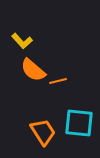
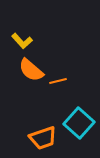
orange semicircle: moved 2 px left
cyan square: rotated 36 degrees clockwise
orange trapezoid: moved 6 px down; rotated 104 degrees clockwise
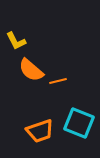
yellow L-shape: moved 6 px left; rotated 15 degrees clockwise
cyan square: rotated 20 degrees counterclockwise
orange trapezoid: moved 3 px left, 7 px up
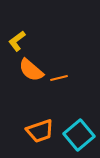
yellow L-shape: moved 1 px right; rotated 80 degrees clockwise
orange line: moved 1 px right, 3 px up
cyan square: moved 12 px down; rotated 28 degrees clockwise
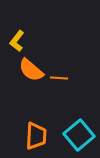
yellow L-shape: rotated 15 degrees counterclockwise
orange line: rotated 18 degrees clockwise
orange trapezoid: moved 4 px left, 5 px down; rotated 68 degrees counterclockwise
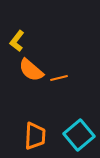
orange line: rotated 18 degrees counterclockwise
orange trapezoid: moved 1 px left
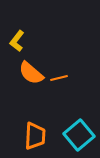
orange semicircle: moved 3 px down
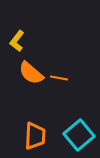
orange line: rotated 24 degrees clockwise
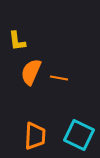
yellow L-shape: rotated 45 degrees counterclockwise
orange semicircle: moved 1 px up; rotated 72 degrees clockwise
cyan square: rotated 24 degrees counterclockwise
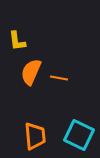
orange trapezoid: rotated 8 degrees counterclockwise
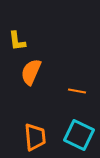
orange line: moved 18 px right, 13 px down
orange trapezoid: moved 1 px down
